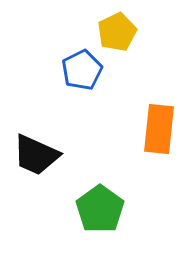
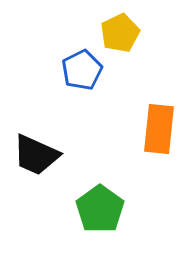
yellow pentagon: moved 3 px right, 1 px down
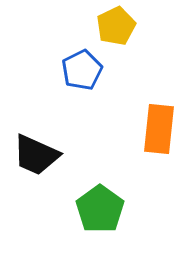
yellow pentagon: moved 4 px left, 7 px up
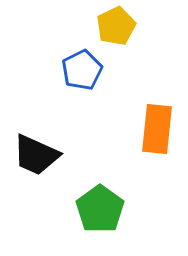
orange rectangle: moved 2 px left
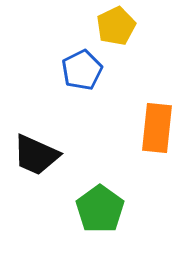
orange rectangle: moved 1 px up
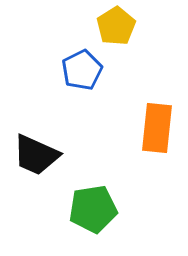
yellow pentagon: rotated 6 degrees counterclockwise
green pentagon: moved 7 px left; rotated 27 degrees clockwise
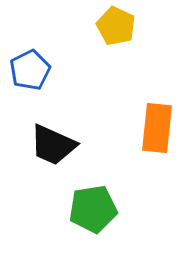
yellow pentagon: rotated 15 degrees counterclockwise
blue pentagon: moved 52 px left
black trapezoid: moved 17 px right, 10 px up
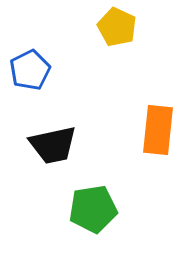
yellow pentagon: moved 1 px right, 1 px down
orange rectangle: moved 1 px right, 2 px down
black trapezoid: rotated 36 degrees counterclockwise
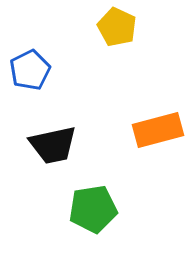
orange rectangle: rotated 69 degrees clockwise
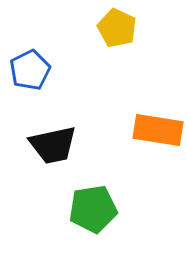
yellow pentagon: moved 1 px down
orange rectangle: rotated 24 degrees clockwise
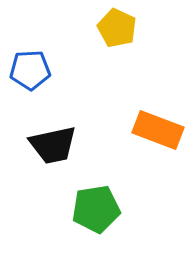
blue pentagon: rotated 24 degrees clockwise
orange rectangle: rotated 12 degrees clockwise
green pentagon: moved 3 px right
